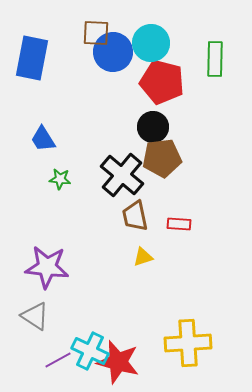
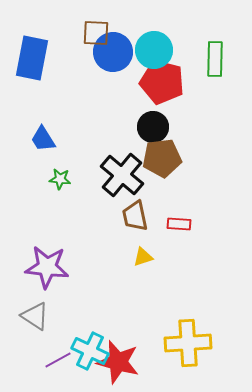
cyan circle: moved 3 px right, 7 px down
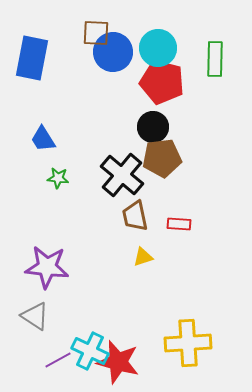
cyan circle: moved 4 px right, 2 px up
green star: moved 2 px left, 1 px up
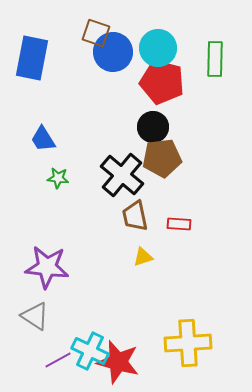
brown square: rotated 16 degrees clockwise
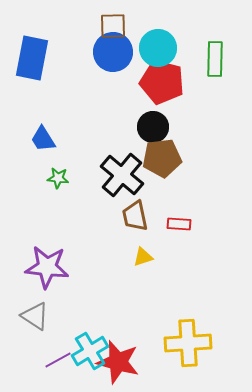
brown square: moved 17 px right, 7 px up; rotated 20 degrees counterclockwise
cyan cross: rotated 33 degrees clockwise
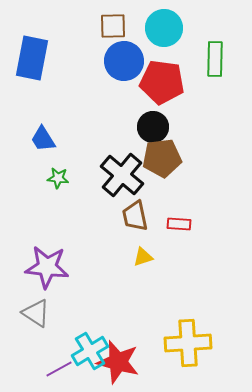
cyan circle: moved 6 px right, 20 px up
blue circle: moved 11 px right, 9 px down
red pentagon: rotated 6 degrees counterclockwise
gray triangle: moved 1 px right, 3 px up
purple line: moved 1 px right, 9 px down
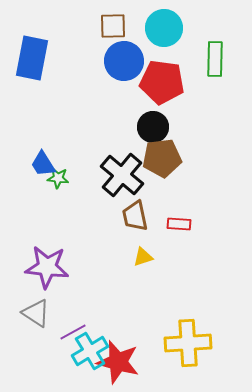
blue trapezoid: moved 25 px down
purple line: moved 14 px right, 37 px up
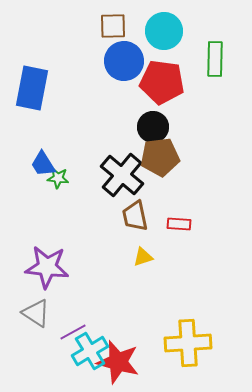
cyan circle: moved 3 px down
blue rectangle: moved 30 px down
brown pentagon: moved 2 px left, 1 px up
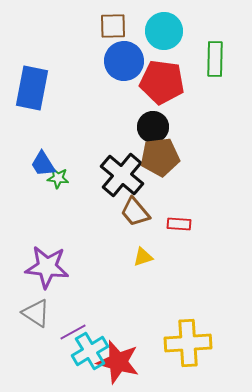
brown trapezoid: moved 4 px up; rotated 28 degrees counterclockwise
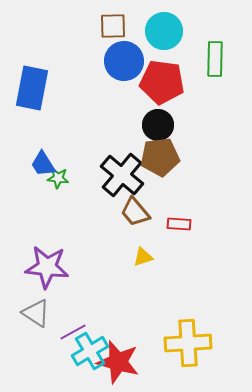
black circle: moved 5 px right, 2 px up
